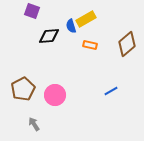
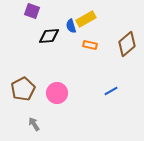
pink circle: moved 2 px right, 2 px up
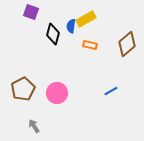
purple square: moved 1 px left, 1 px down
blue semicircle: rotated 24 degrees clockwise
black diamond: moved 4 px right, 2 px up; rotated 70 degrees counterclockwise
gray arrow: moved 2 px down
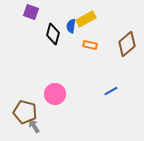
brown pentagon: moved 2 px right, 23 px down; rotated 30 degrees counterclockwise
pink circle: moved 2 px left, 1 px down
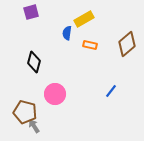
purple square: rotated 35 degrees counterclockwise
yellow rectangle: moved 2 px left
blue semicircle: moved 4 px left, 7 px down
black diamond: moved 19 px left, 28 px down
blue line: rotated 24 degrees counterclockwise
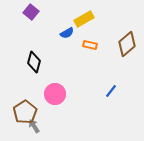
purple square: rotated 35 degrees counterclockwise
blue semicircle: rotated 128 degrees counterclockwise
brown pentagon: rotated 25 degrees clockwise
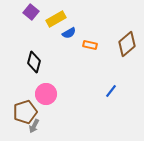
yellow rectangle: moved 28 px left
blue semicircle: moved 2 px right
pink circle: moved 9 px left
brown pentagon: rotated 15 degrees clockwise
gray arrow: rotated 120 degrees counterclockwise
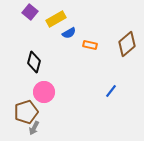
purple square: moved 1 px left
pink circle: moved 2 px left, 2 px up
brown pentagon: moved 1 px right
gray arrow: moved 2 px down
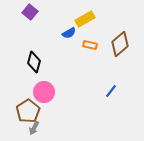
yellow rectangle: moved 29 px right
brown diamond: moved 7 px left
brown pentagon: moved 2 px right, 1 px up; rotated 15 degrees counterclockwise
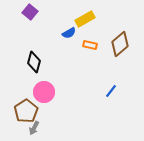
brown pentagon: moved 2 px left
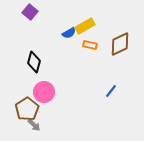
yellow rectangle: moved 7 px down
brown diamond: rotated 15 degrees clockwise
brown pentagon: moved 1 px right, 2 px up
gray arrow: moved 3 px up; rotated 72 degrees counterclockwise
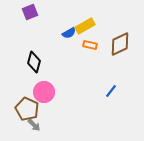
purple square: rotated 28 degrees clockwise
brown pentagon: rotated 15 degrees counterclockwise
